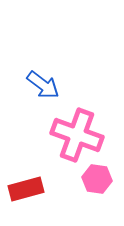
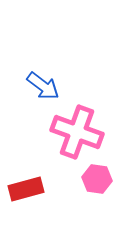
blue arrow: moved 1 px down
pink cross: moved 3 px up
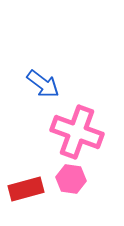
blue arrow: moved 2 px up
pink hexagon: moved 26 px left
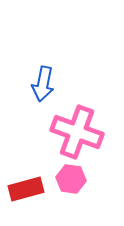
blue arrow: rotated 64 degrees clockwise
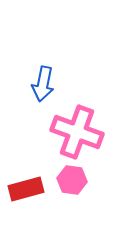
pink hexagon: moved 1 px right, 1 px down
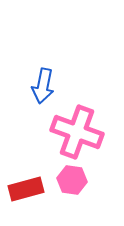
blue arrow: moved 2 px down
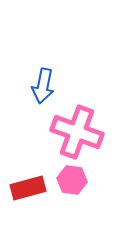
red rectangle: moved 2 px right, 1 px up
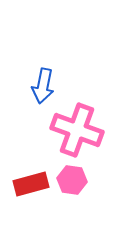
pink cross: moved 2 px up
red rectangle: moved 3 px right, 4 px up
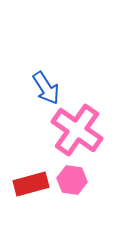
blue arrow: moved 3 px right, 2 px down; rotated 44 degrees counterclockwise
pink cross: rotated 15 degrees clockwise
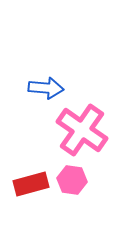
blue arrow: rotated 52 degrees counterclockwise
pink cross: moved 5 px right
